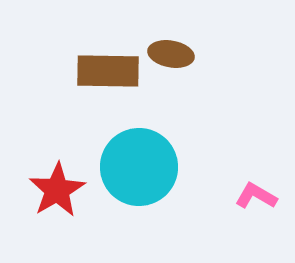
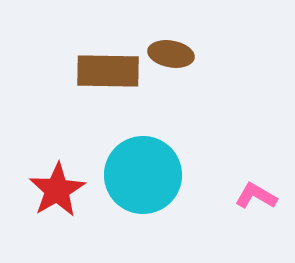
cyan circle: moved 4 px right, 8 px down
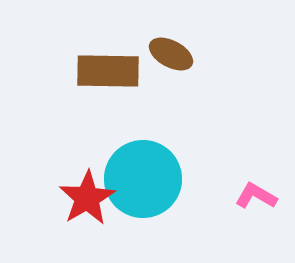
brown ellipse: rotated 18 degrees clockwise
cyan circle: moved 4 px down
red star: moved 30 px right, 8 px down
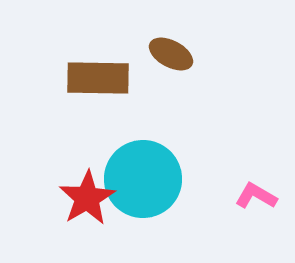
brown rectangle: moved 10 px left, 7 px down
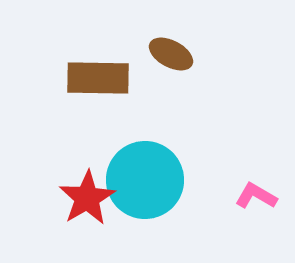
cyan circle: moved 2 px right, 1 px down
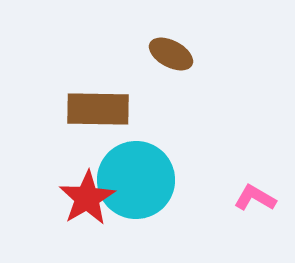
brown rectangle: moved 31 px down
cyan circle: moved 9 px left
pink L-shape: moved 1 px left, 2 px down
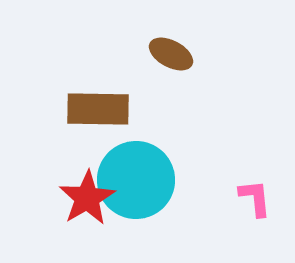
pink L-shape: rotated 54 degrees clockwise
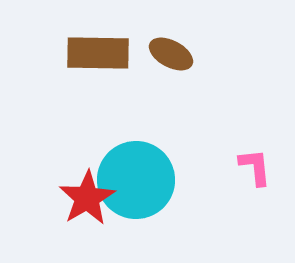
brown rectangle: moved 56 px up
pink L-shape: moved 31 px up
